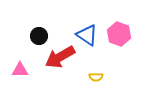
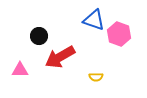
blue triangle: moved 7 px right, 15 px up; rotated 15 degrees counterclockwise
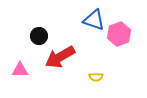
pink hexagon: rotated 20 degrees clockwise
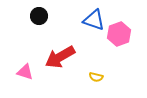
black circle: moved 20 px up
pink triangle: moved 5 px right, 2 px down; rotated 18 degrees clockwise
yellow semicircle: rotated 16 degrees clockwise
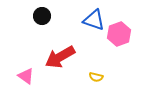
black circle: moved 3 px right
pink triangle: moved 1 px right, 4 px down; rotated 18 degrees clockwise
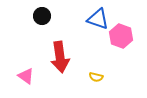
blue triangle: moved 4 px right, 1 px up
pink hexagon: moved 2 px right, 2 px down; rotated 20 degrees counterclockwise
red arrow: rotated 68 degrees counterclockwise
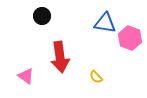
blue triangle: moved 7 px right, 4 px down; rotated 10 degrees counterclockwise
pink hexagon: moved 9 px right, 2 px down
yellow semicircle: rotated 32 degrees clockwise
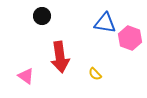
yellow semicircle: moved 1 px left, 3 px up
